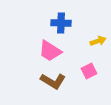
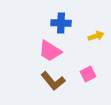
yellow arrow: moved 2 px left, 5 px up
pink square: moved 1 px left, 3 px down
brown L-shape: rotated 20 degrees clockwise
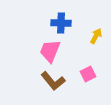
yellow arrow: rotated 42 degrees counterclockwise
pink trapezoid: rotated 80 degrees clockwise
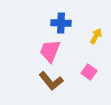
pink square: moved 1 px right, 2 px up; rotated 28 degrees counterclockwise
brown L-shape: moved 2 px left
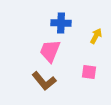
pink square: rotated 28 degrees counterclockwise
brown L-shape: moved 7 px left
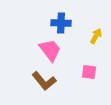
pink trapezoid: moved 1 px up; rotated 120 degrees clockwise
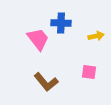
yellow arrow: rotated 49 degrees clockwise
pink trapezoid: moved 12 px left, 11 px up
brown L-shape: moved 2 px right, 1 px down
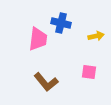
blue cross: rotated 12 degrees clockwise
pink trapezoid: rotated 45 degrees clockwise
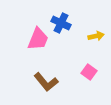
blue cross: rotated 12 degrees clockwise
pink trapezoid: rotated 15 degrees clockwise
pink square: rotated 28 degrees clockwise
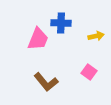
blue cross: rotated 24 degrees counterclockwise
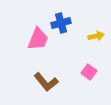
blue cross: rotated 18 degrees counterclockwise
